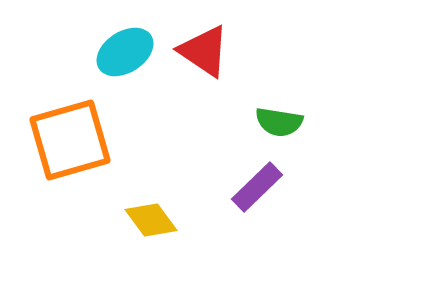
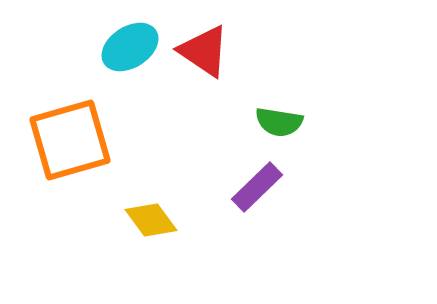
cyan ellipse: moved 5 px right, 5 px up
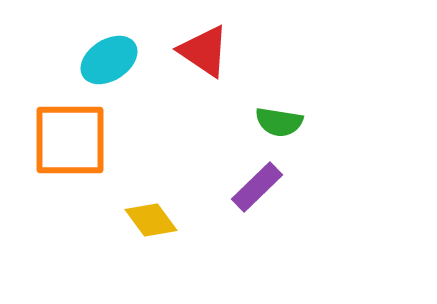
cyan ellipse: moved 21 px left, 13 px down
orange square: rotated 16 degrees clockwise
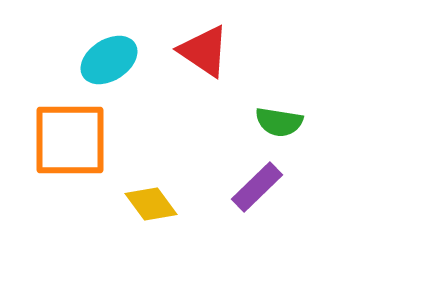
yellow diamond: moved 16 px up
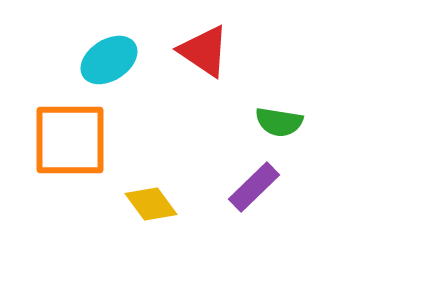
purple rectangle: moved 3 px left
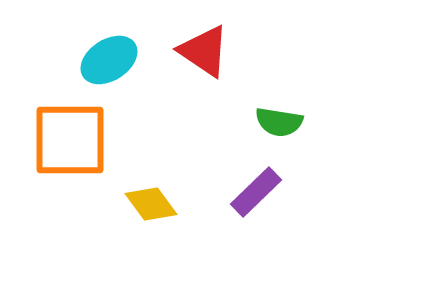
purple rectangle: moved 2 px right, 5 px down
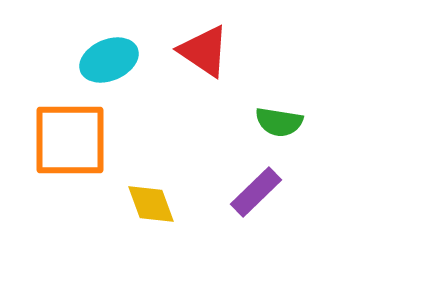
cyan ellipse: rotated 10 degrees clockwise
yellow diamond: rotated 16 degrees clockwise
